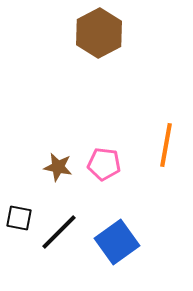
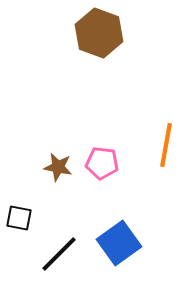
brown hexagon: rotated 12 degrees counterclockwise
pink pentagon: moved 2 px left, 1 px up
black line: moved 22 px down
blue square: moved 2 px right, 1 px down
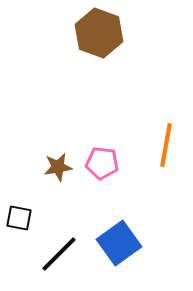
brown star: rotated 20 degrees counterclockwise
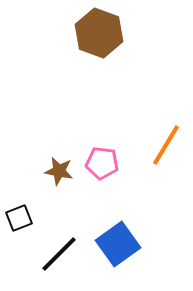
orange line: rotated 21 degrees clockwise
brown star: moved 1 px right, 4 px down; rotated 20 degrees clockwise
black square: rotated 32 degrees counterclockwise
blue square: moved 1 px left, 1 px down
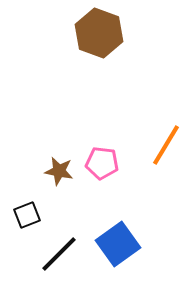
black square: moved 8 px right, 3 px up
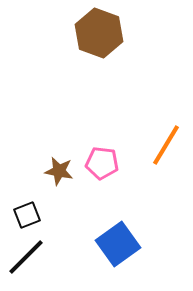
black line: moved 33 px left, 3 px down
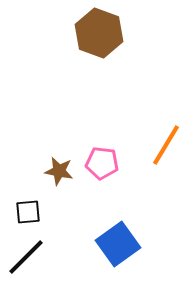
black square: moved 1 px right, 3 px up; rotated 16 degrees clockwise
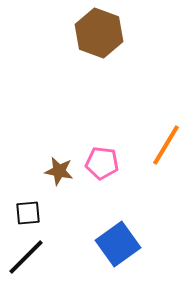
black square: moved 1 px down
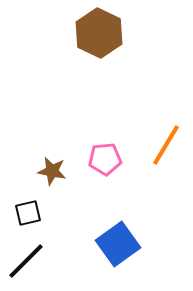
brown hexagon: rotated 6 degrees clockwise
pink pentagon: moved 3 px right, 4 px up; rotated 12 degrees counterclockwise
brown star: moved 7 px left
black square: rotated 8 degrees counterclockwise
black line: moved 4 px down
